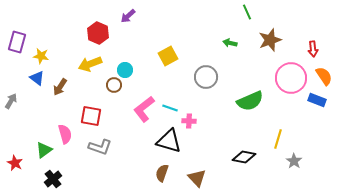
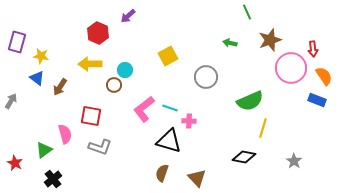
yellow arrow: rotated 20 degrees clockwise
pink circle: moved 10 px up
yellow line: moved 15 px left, 11 px up
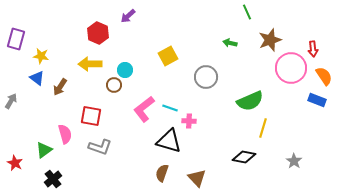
purple rectangle: moved 1 px left, 3 px up
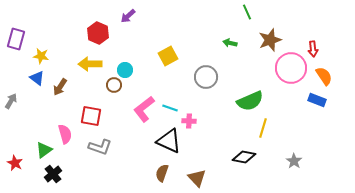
black triangle: rotated 8 degrees clockwise
black cross: moved 5 px up
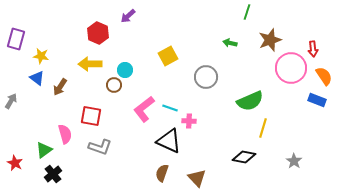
green line: rotated 42 degrees clockwise
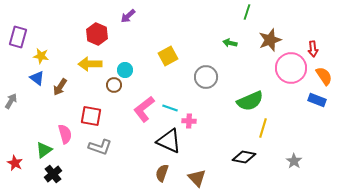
red hexagon: moved 1 px left, 1 px down
purple rectangle: moved 2 px right, 2 px up
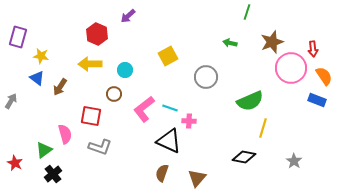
brown star: moved 2 px right, 2 px down
brown circle: moved 9 px down
brown triangle: rotated 24 degrees clockwise
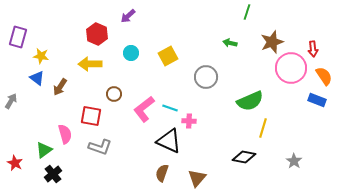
cyan circle: moved 6 px right, 17 px up
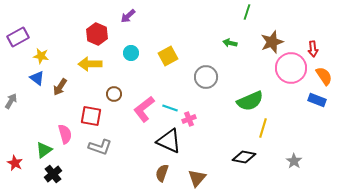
purple rectangle: rotated 45 degrees clockwise
pink cross: moved 2 px up; rotated 24 degrees counterclockwise
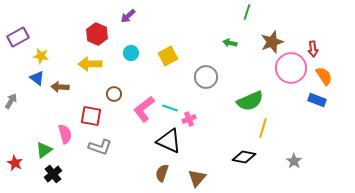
brown arrow: rotated 60 degrees clockwise
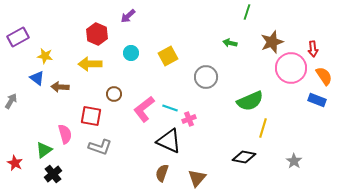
yellow star: moved 4 px right
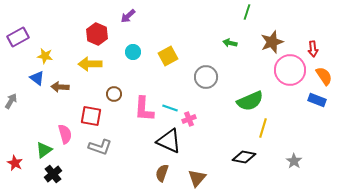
cyan circle: moved 2 px right, 1 px up
pink circle: moved 1 px left, 2 px down
pink L-shape: rotated 48 degrees counterclockwise
